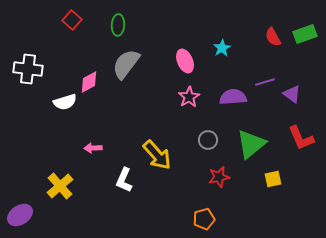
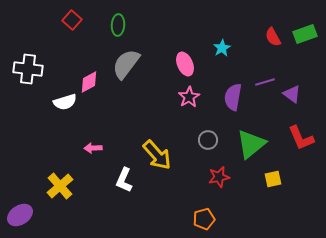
pink ellipse: moved 3 px down
purple semicircle: rotated 76 degrees counterclockwise
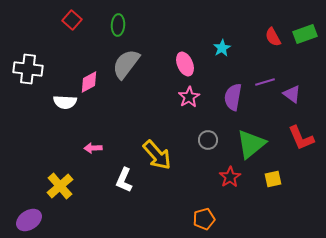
white semicircle: rotated 20 degrees clockwise
red star: moved 11 px right; rotated 20 degrees counterclockwise
purple ellipse: moved 9 px right, 5 px down
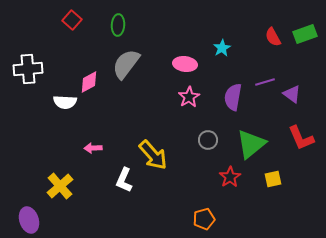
pink ellipse: rotated 60 degrees counterclockwise
white cross: rotated 12 degrees counterclockwise
yellow arrow: moved 4 px left
purple ellipse: rotated 75 degrees counterclockwise
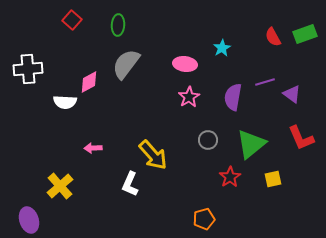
white L-shape: moved 6 px right, 4 px down
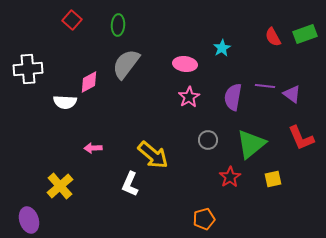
purple line: moved 4 px down; rotated 24 degrees clockwise
yellow arrow: rotated 8 degrees counterclockwise
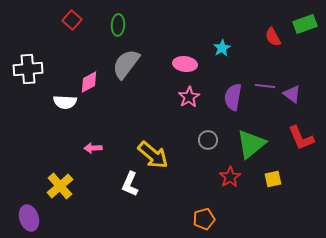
green rectangle: moved 10 px up
purple ellipse: moved 2 px up
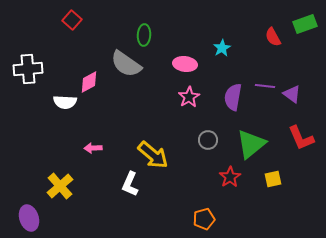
green ellipse: moved 26 px right, 10 px down
gray semicircle: rotated 92 degrees counterclockwise
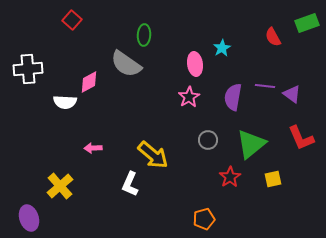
green rectangle: moved 2 px right, 1 px up
pink ellipse: moved 10 px right; rotated 75 degrees clockwise
